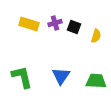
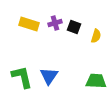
blue triangle: moved 12 px left
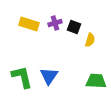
yellow semicircle: moved 6 px left, 4 px down
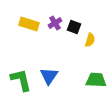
purple cross: rotated 16 degrees counterclockwise
green L-shape: moved 1 px left, 3 px down
green trapezoid: moved 1 px up
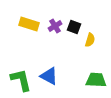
purple cross: moved 3 px down
blue triangle: rotated 36 degrees counterclockwise
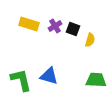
black square: moved 1 px left, 2 px down
blue triangle: rotated 12 degrees counterclockwise
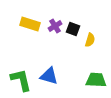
yellow rectangle: moved 1 px right
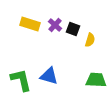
purple cross: moved 1 px up; rotated 16 degrees counterclockwise
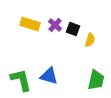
green trapezoid: rotated 100 degrees clockwise
